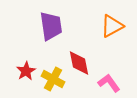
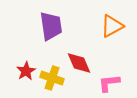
red diamond: rotated 12 degrees counterclockwise
yellow cross: moved 1 px left, 1 px up; rotated 10 degrees counterclockwise
pink L-shape: rotated 60 degrees counterclockwise
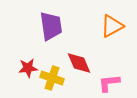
red star: moved 2 px right, 3 px up; rotated 24 degrees clockwise
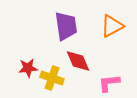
purple trapezoid: moved 15 px right
red diamond: moved 1 px left, 2 px up
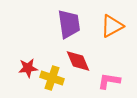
purple trapezoid: moved 3 px right, 2 px up
pink L-shape: moved 2 px up; rotated 15 degrees clockwise
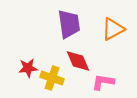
orange triangle: moved 1 px right, 3 px down
pink L-shape: moved 6 px left, 1 px down
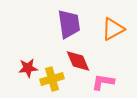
yellow cross: moved 1 px down; rotated 35 degrees counterclockwise
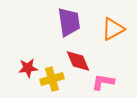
purple trapezoid: moved 2 px up
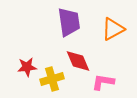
red star: moved 1 px left, 1 px up
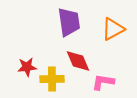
yellow cross: rotated 15 degrees clockwise
